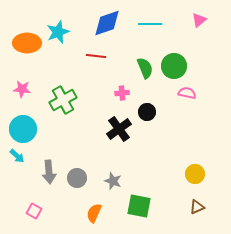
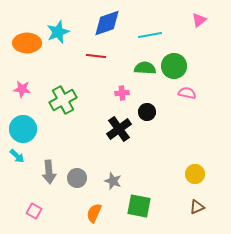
cyan line: moved 11 px down; rotated 10 degrees counterclockwise
green semicircle: rotated 65 degrees counterclockwise
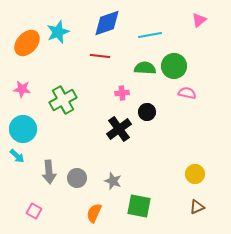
orange ellipse: rotated 48 degrees counterclockwise
red line: moved 4 px right
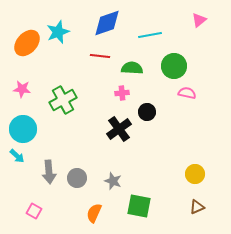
green semicircle: moved 13 px left
